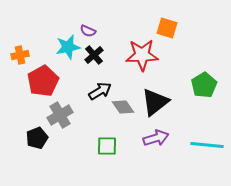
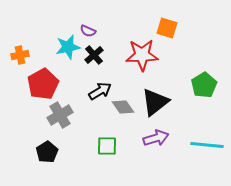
red pentagon: moved 3 px down
black pentagon: moved 10 px right, 14 px down; rotated 10 degrees counterclockwise
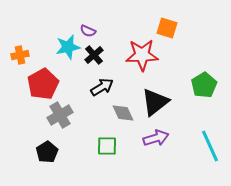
black arrow: moved 2 px right, 4 px up
gray diamond: moved 6 px down; rotated 10 degrees clockwise
cyan line: moved 3 px right, 1 px down; rotated 60 degrees clockwise
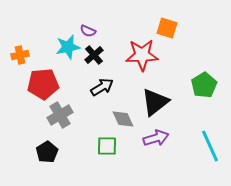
red pentagon: rotated 24 degrees clockwise
gray diamond: moved 6 px down
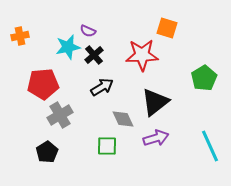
orange cross: moved 19 px up
green pentagon: moved 7 px up
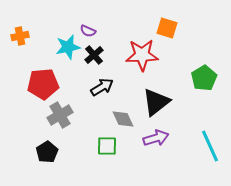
black triangle: moved 1 px right
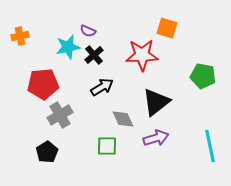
green pentagon: moved 1 px left, 2 px up; rotated 30 degrees counterclockwise
cyan line: rotated 12 degrees clockwise
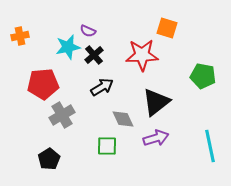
gray cross: moved 2 px right
black pentagon: moved 2 px right, 7 px down
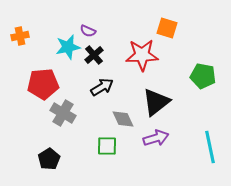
gray cross: moved 1 px right, 2 px up; rotated 30 degrees counterclockwise
cyan line: moved 1 px down
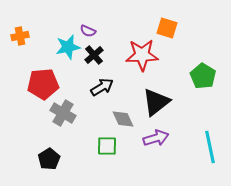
green pentagon: rotated 20 degrees clockwise
